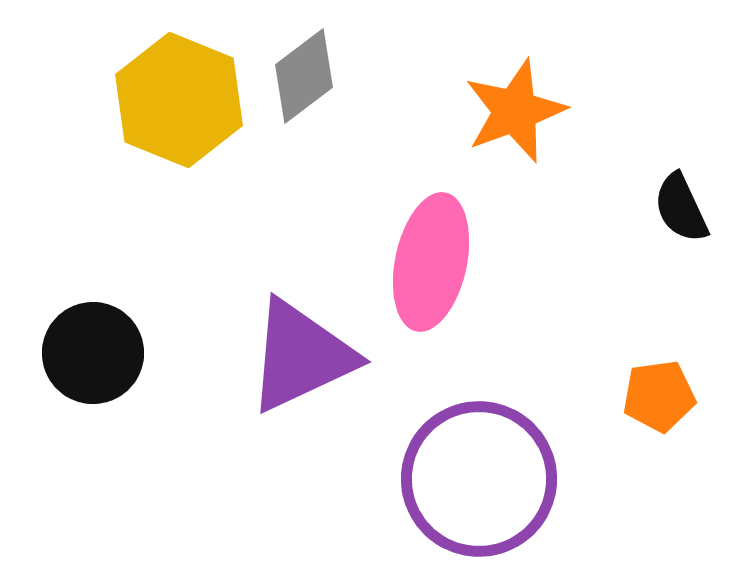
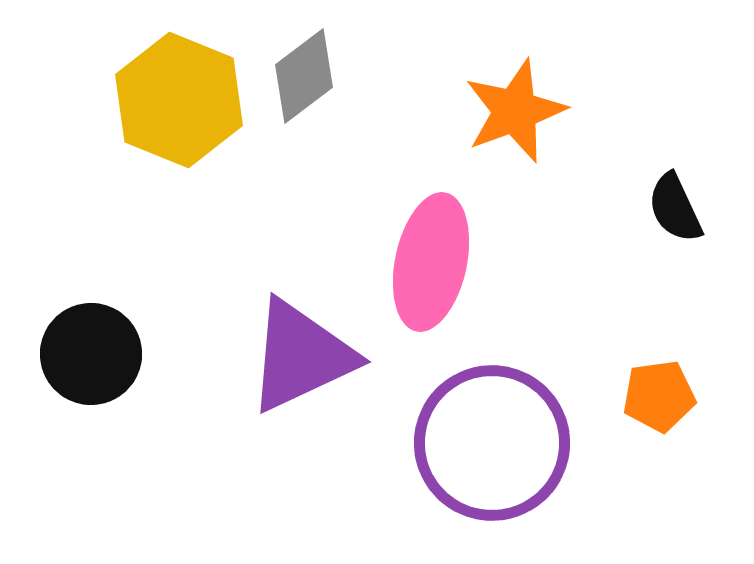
black semicircle: moved 6 px left
black circle: moved 2 px left, 1 px down
purple circle: moved 13 px right, 36 px up
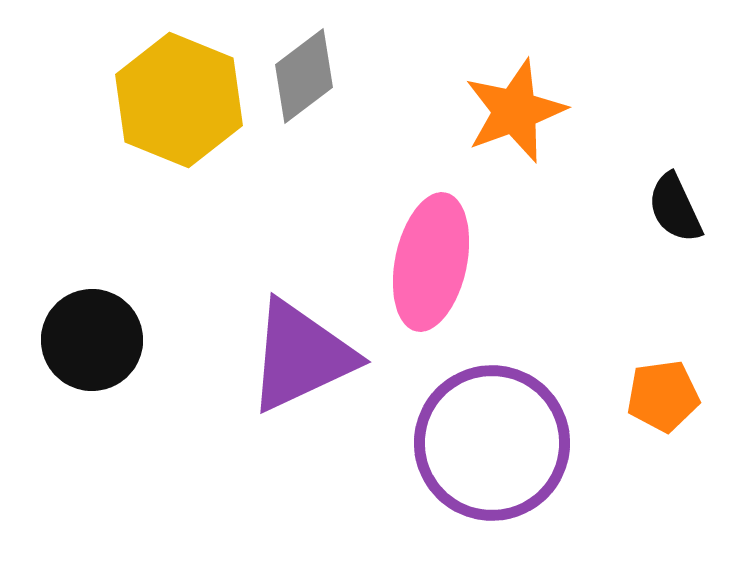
black circle: moved 1 px right, 14 px up
orange pentagon: moved 4 px right
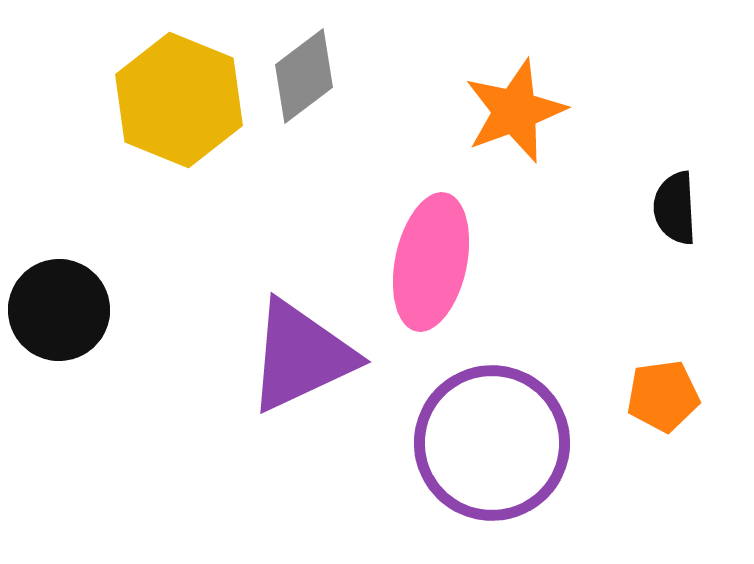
black semicircle: rotated 22 degrees clockwise
black circle: moved 33 px left, 30 px up
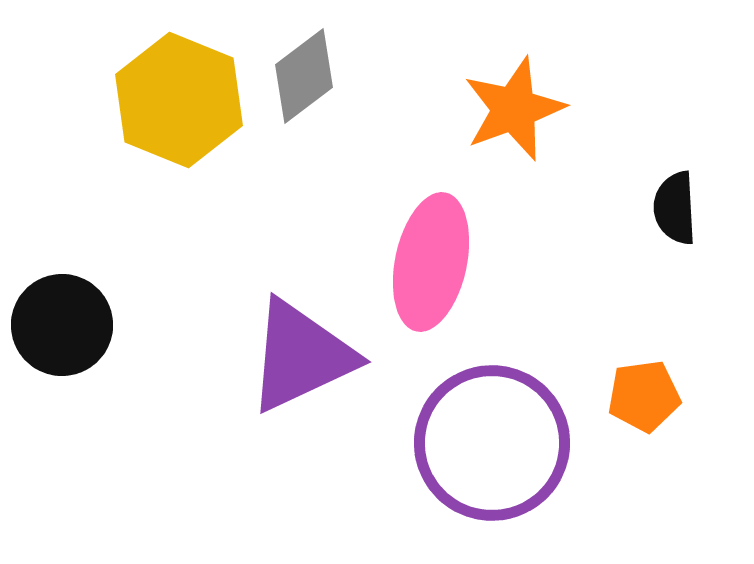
orange star: moved 1 px left, 2 px up
black circle: moved 3 px right, 15 px down
orange pentagon: moved 19 px left
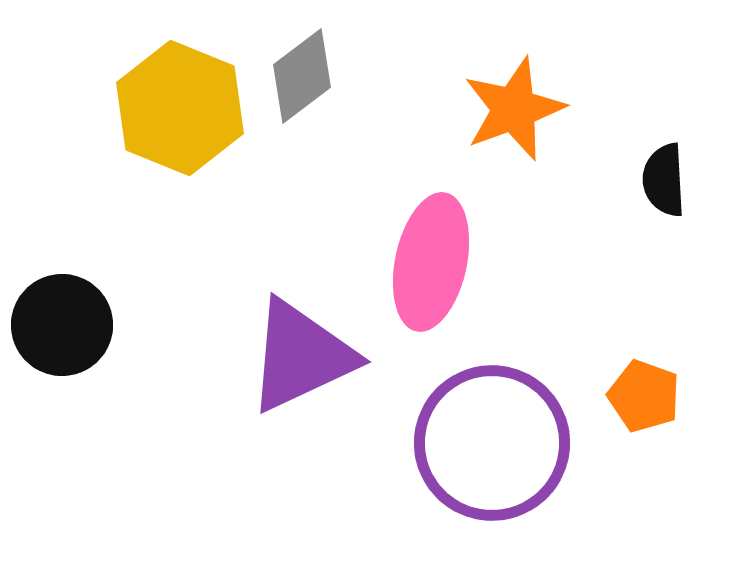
gray diamond: moved 2 px left
yellow hexagon: moved 1 px right, 8 px down
black semicircle: moved 11 px left, 28 px up
orange pentagon: rotated 28 degrees clockwise
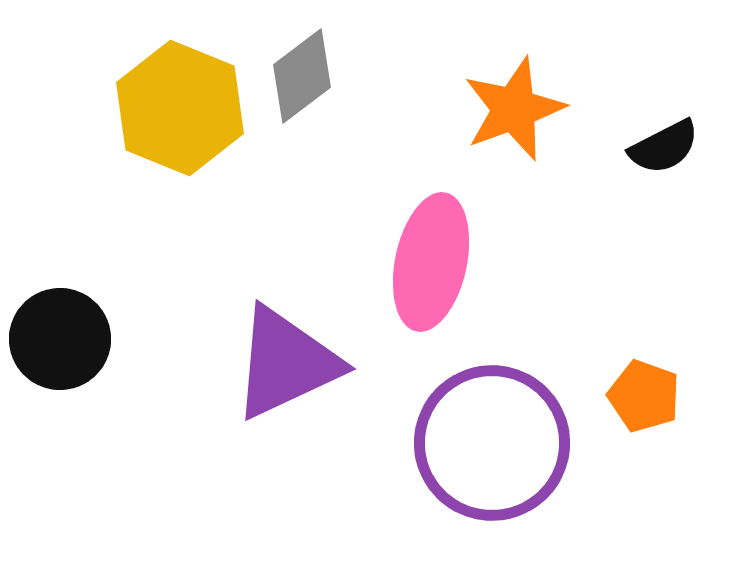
black semicircle: moved 33 px up; rotated 114 degrees counterclockwise
black circle: moved 2 px left, 14 px down
purple triangle: moved 15 px left, 7 px down
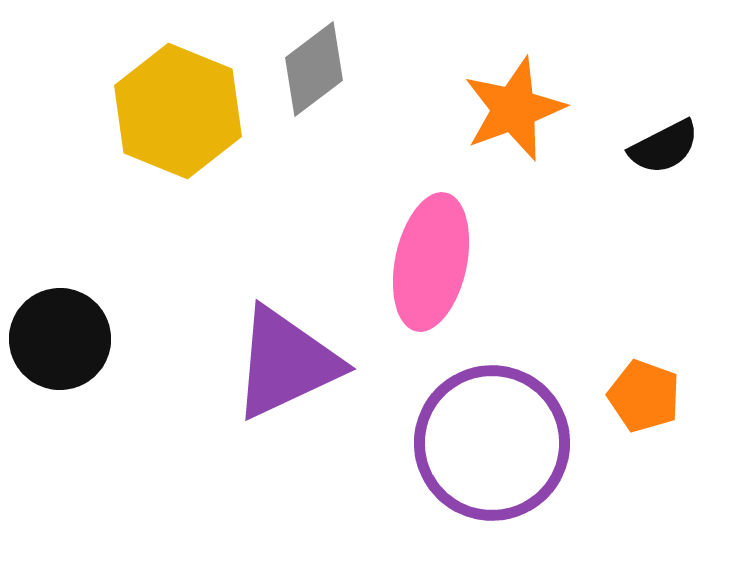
gray diamond: moved 12 px right, 7 px up
yellow hexagon: moved 2 px left, 3 px down
